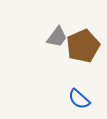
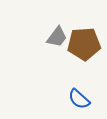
brown pentagon: moved 1 px right, 2 px up; rotated 20 degrees clockwise
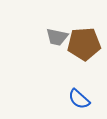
gray trapezoid: rotated 65 degrees clockwise
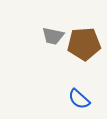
gray trapezoid: moved 4 px left, 1 px up
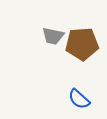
brown pentagon: moved 2 px left
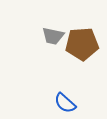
blue semicircle: moved 14 px left, 4 px down
